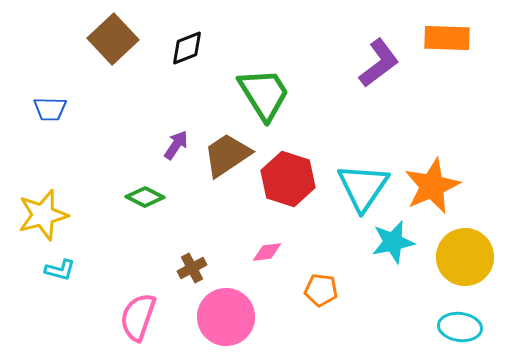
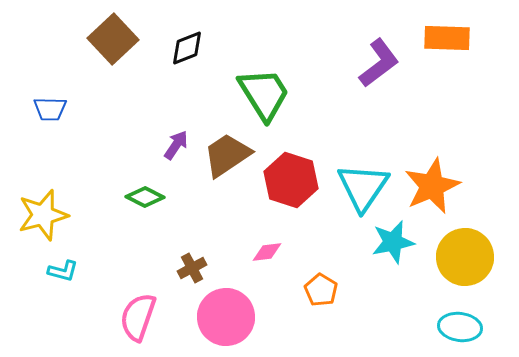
red hexagon: moved 3 px right, 1 px down
cyan L-shape: moved 3 px right, 1 px down
orange pentagon: rotated 24 degrees clockwise
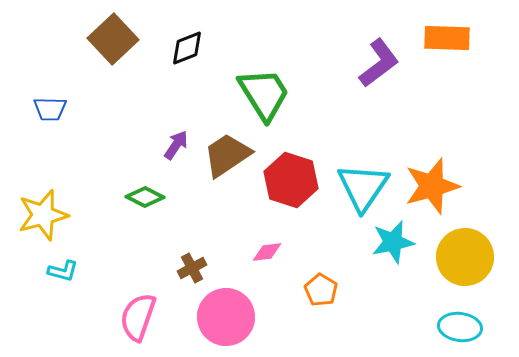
orange star: rotated 8 degrees clockwise
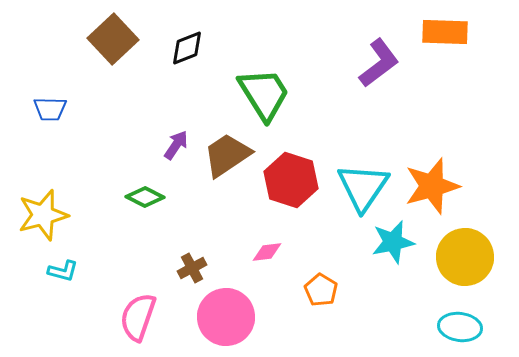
orange rectangle: moved 2 px left, 6 px up
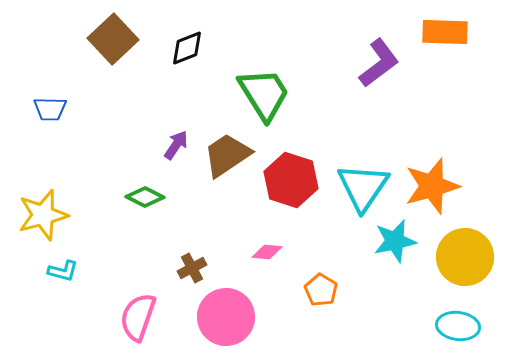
cyan star: moved 2 px right, 1 px up
pink diamond: rotated 12 degrees clockwise
cyan ellipse: moved 2 px left, 1 px up
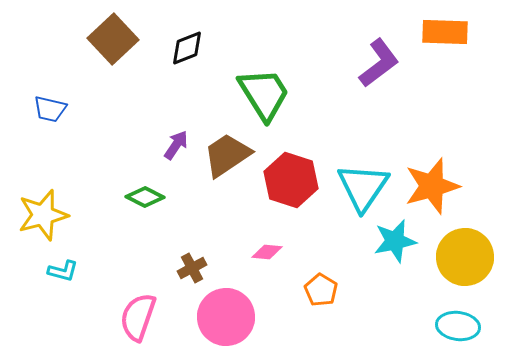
blue trapezoid: rotated 12 degrees clockwise
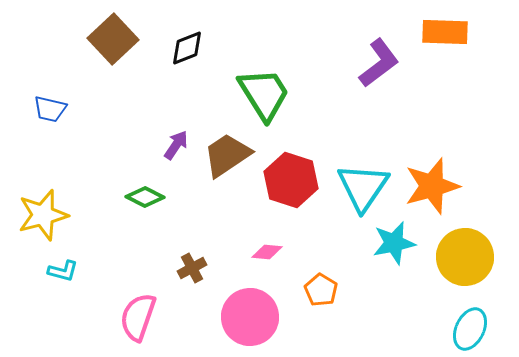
cyan star: moved 1 px left, 2 px down
pink circle: moved 24 px right
cyan ellipse: moved 12 px right, 3 px down; rotated 72 degrees counterclockwise
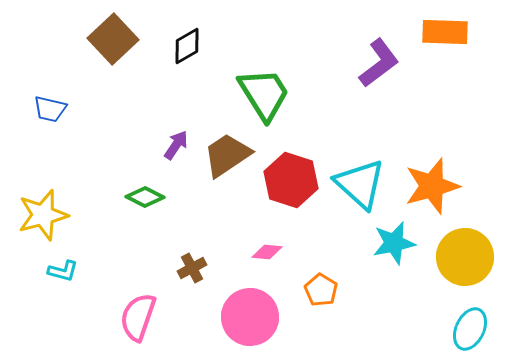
black diamond: moved 2 px up; rotated 9 degrees counterclockwise
cyan triangle: moved 3 px left, 3 px up; rotated 22 degrees counterclockwise
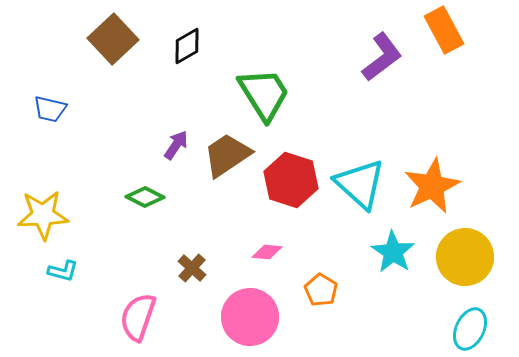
orange rectangle: moved 1 px left, 2 px up; rotated 60 degrees clockwise
purple L-shape: moved 3 px right, 6 px up
orange star: rotated 10 degrees counterclockwise
yellow star: rotated 12 degrees clockwise
cyan star: moved 1 px left, 9 px down; rotated 27 degrees counterclockwise
brown cross: rotated 20 degrees counterclockwise
